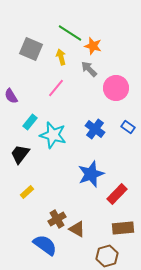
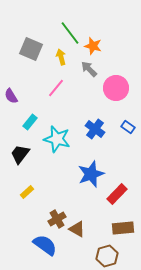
green line: rotated 20 degrees clockwise
cyan star: moved 4 px right, 4 px down
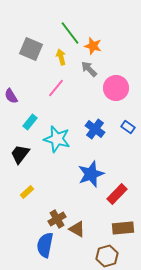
blue semicircle: rotated 115 degrees counterclockwise
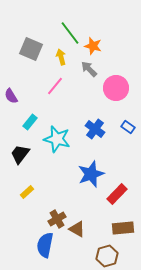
pink line: moved 1 px left, 2 px up
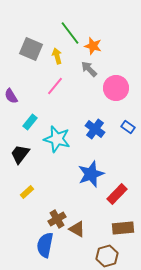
yellow arrow: moved 4 px left, 1 px up
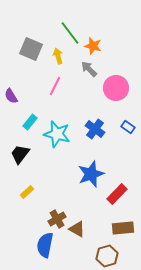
yellow arrow: moved 1 px right
pink line: rotated 12 degrees counterclockwise
cyan star: moved 5 px up
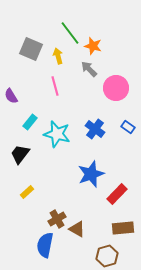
pink line: rotated 42 degrees counterclockwise
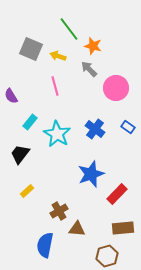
green line: moved 1 px left, 4 px up
yellow arrow: rotated 56 degrees counterclockwise
cyan star: rotated 16 degrees clockwise
yellow rectangle: moved 1 px up
brown cross: moved 2 px right, 8 px up
brown triangle: rotated 24 degrees counterclockwise
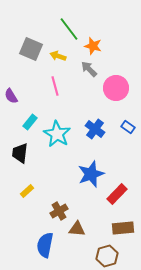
black trapezoid: moved 1 px up; rotated 30 degrees counterclockwise
